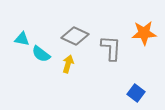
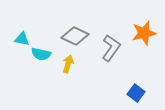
orange star: rotated 10 degrees counterclockwise
gray L-shape: rotated 32 degrees clockwise
cyan semicircle: rotated 24 degrees counterclockwise
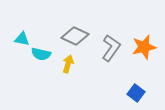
orange star: moved 14 px down
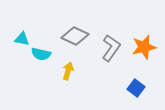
yellow arrow: moved 7 px down
blue square: moved 5 px up
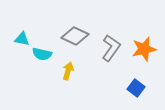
orange star: moved 2 px down
cyan semicircle: moved 1 px right
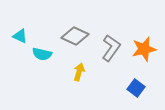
cyan triangle: moved 2 px left, 3 px up; rotated 14 degrees clockwise
yellow arrow: moved 11 px right, 1 px down
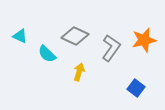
orange star: moved 9 px up
cyan semicircle: moved 5 px right; rotated 30 degrees clockwise
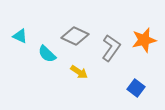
yellow arrow: rotated 108 degrees clockwise
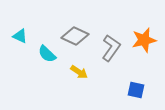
blue square: moved 2 px down; rotated 24 degrees counterclockwise
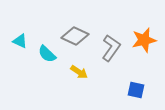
cyan triangle: moved 5 px down
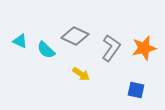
orange star: moved 8 px down
cyan semicircle: moved 1 px left, 4 px up
yellow arrow: moved 2 px right, 2 px down
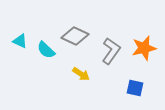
gray L-shape: moved 3 px down
blue square: moved 1 px left, 2 px up
